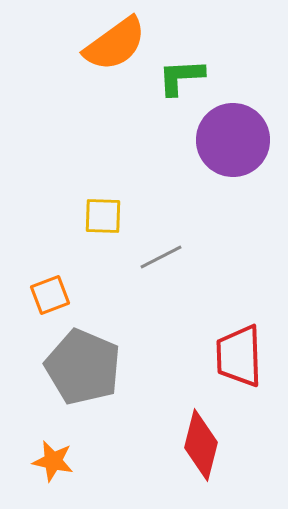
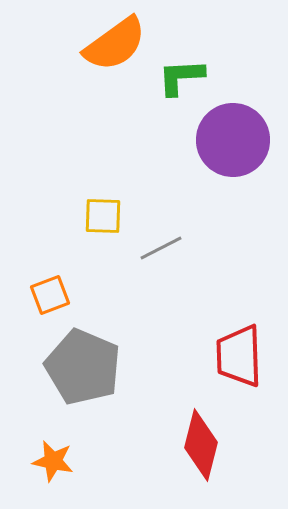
gray line: moved 9 px up
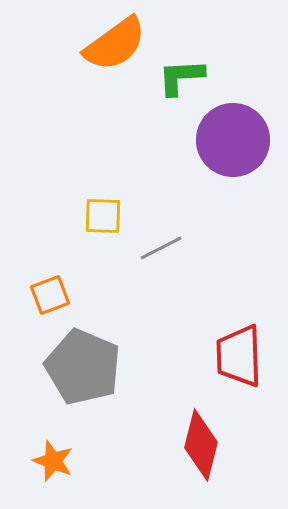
orange star: rotated 9 degrees clockwise
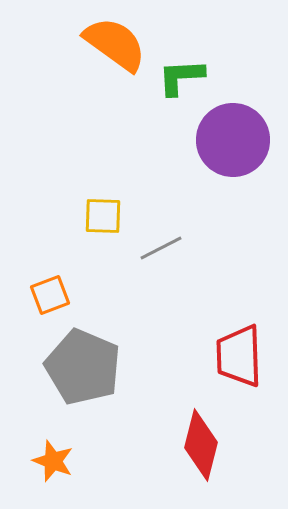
orange semicircle: rotated 108 degrees counterclockwise
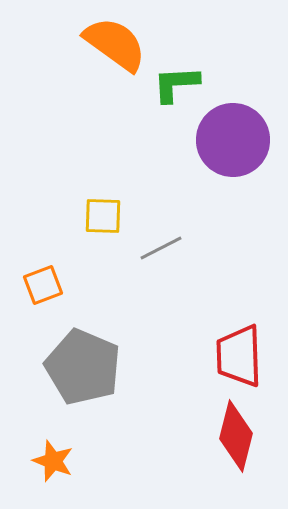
green L-shape: moved 5 px left, 7 px down
orange square: moved 7 px left, 10 px up
red diamond: moved 35 px right, 9 px up
